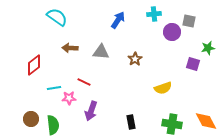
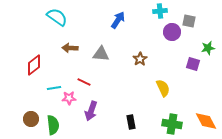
cyan cross: moved 6 px right, 3 px up
gray triangle: moved 2 px down
brown star: moved 5 px right
yellow semicircle: rotated 96 degrees counterclockwise
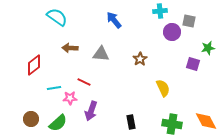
blue arrow: moved 4 px left; rotated 72 degrees counterclockwise
pink star: moved 1 px right
green semicircle: moved 5 px right, 2 px up; rotated 54 degrees clockwise
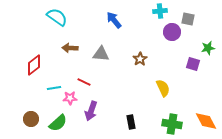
gray square: moved 1 px left, 2 px up
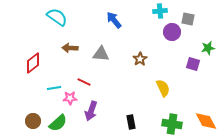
red diamond: moved 1 px left, 2 px up
brown circle: moved 2 px right, 2 px down
